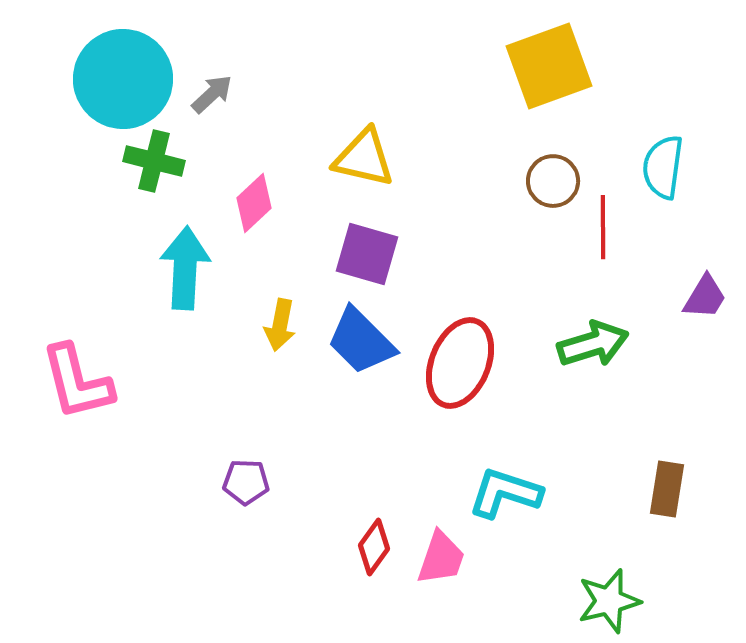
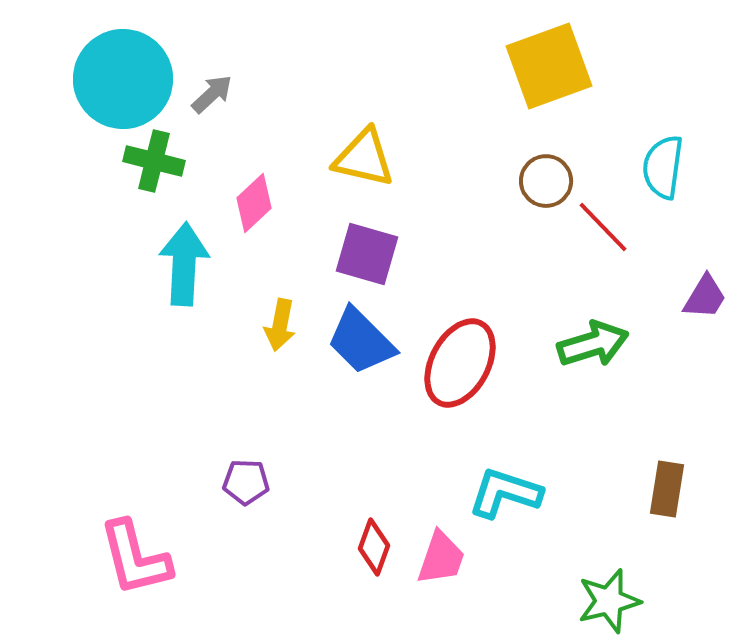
brown circle: moved 7 px left
red line: rotated 44 degrees counterclockwise
cyan arrow: moved 1 px left, 4 px up
red ellipse: rotated 6 degrees clockwise
pink L-shape: moved 58 px right, 176 px down
red diamond: rotated 16 degrees counterclockwise
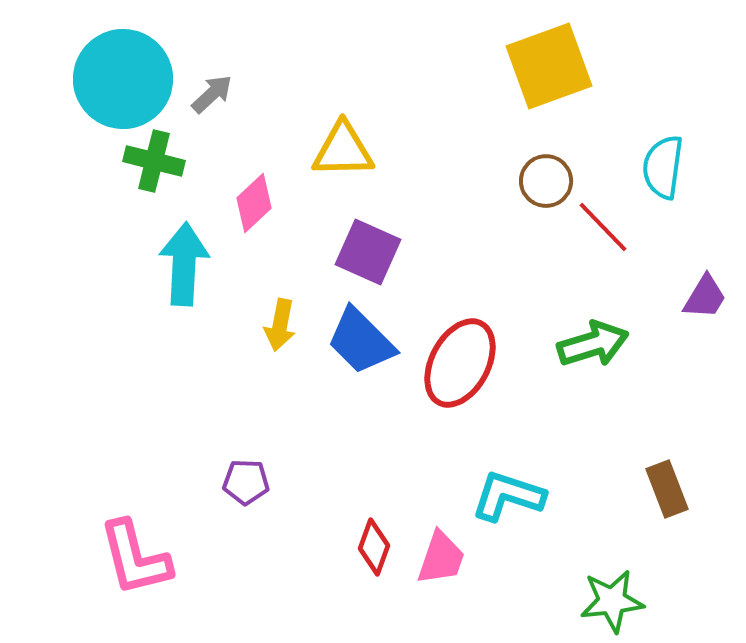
yellow triangle: moved 21 px left, 8 px up; rotated 14 degrees counterclockwise
purple square: moved 1 px right, 2 px up; rotated 8 degrees clockwise
brown rectangle: rotated 30 degrees counterclockwise
cyan L-shape: moved 3 px right, 3 px down
green star: moved 3 px right; rotated 8 degrees clockwise
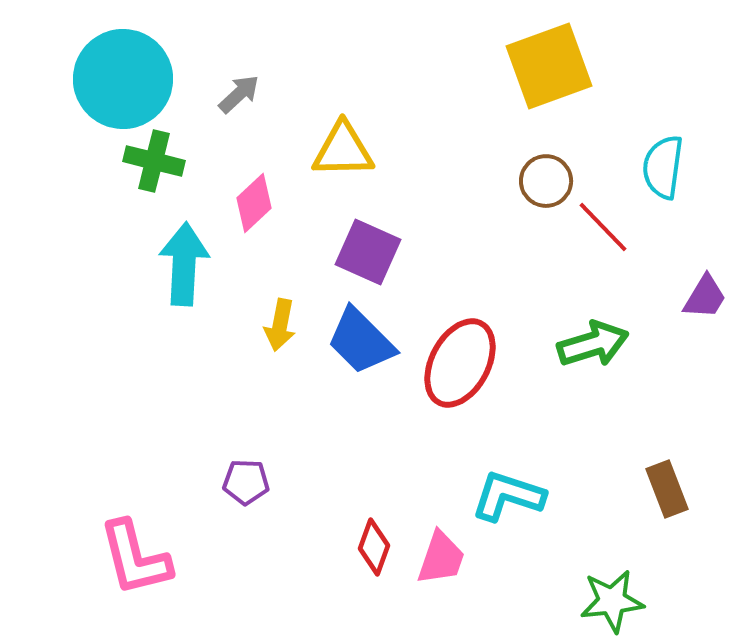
gray arrow: moved 27 px right
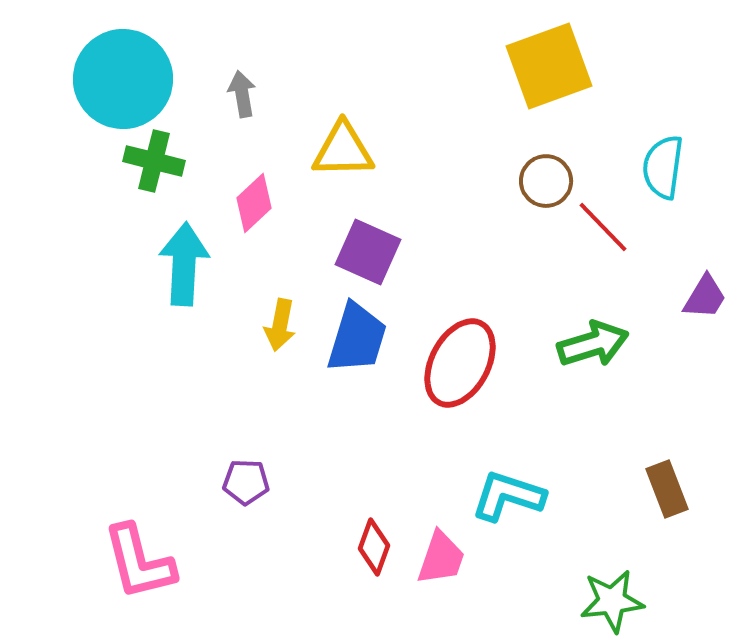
gray arrow: moved 3 px right; rotated 57 degrees counterclockwise
blue trapezoid: moved 4 px left, 3 px up; rotated 118 degrees counterclockwise
pink L-shape: moved 4 px right, 4 px down
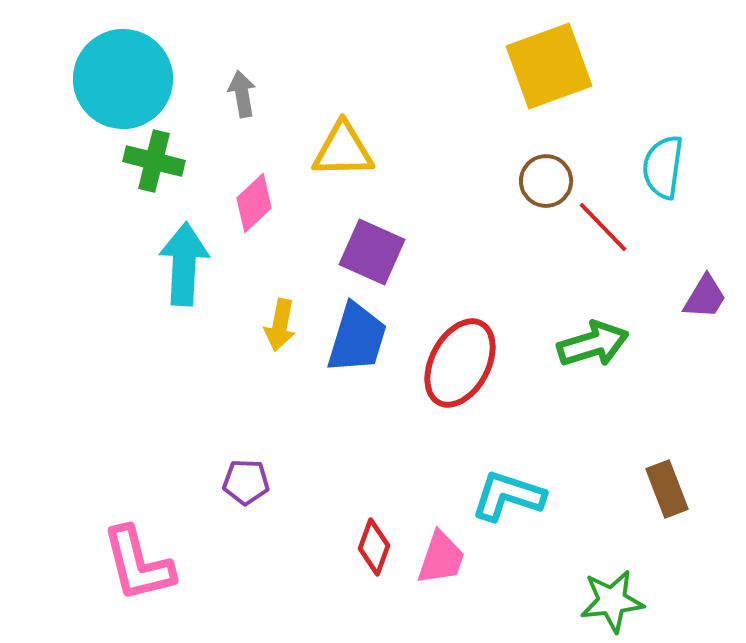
purple square: moved 4 px right
pink L-shape: moved 1 px left, 2 px down
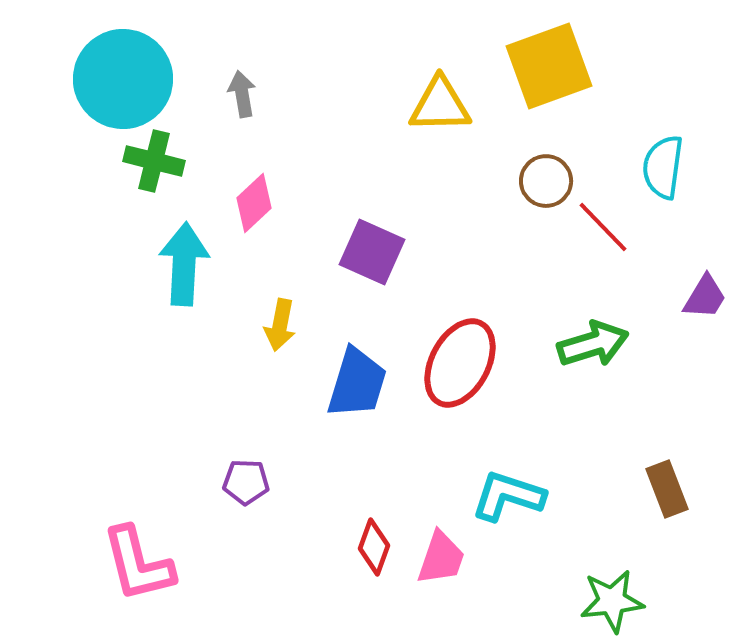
yellow triangle: moved 97 px right, 45 px up
blue trapezoid: moved 45 px down
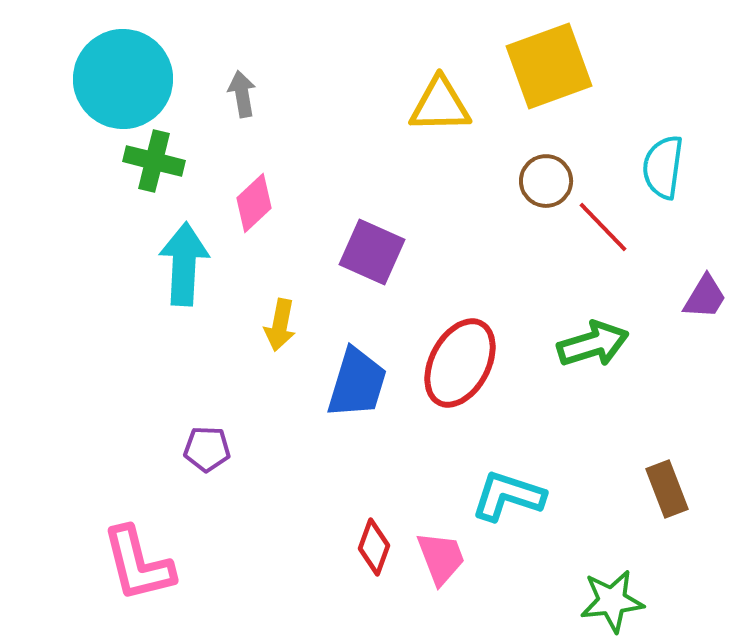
purple pentagon: moved 39 px left, 33 px up
pink trapezoid: rotated 40 degrees counterclockwise
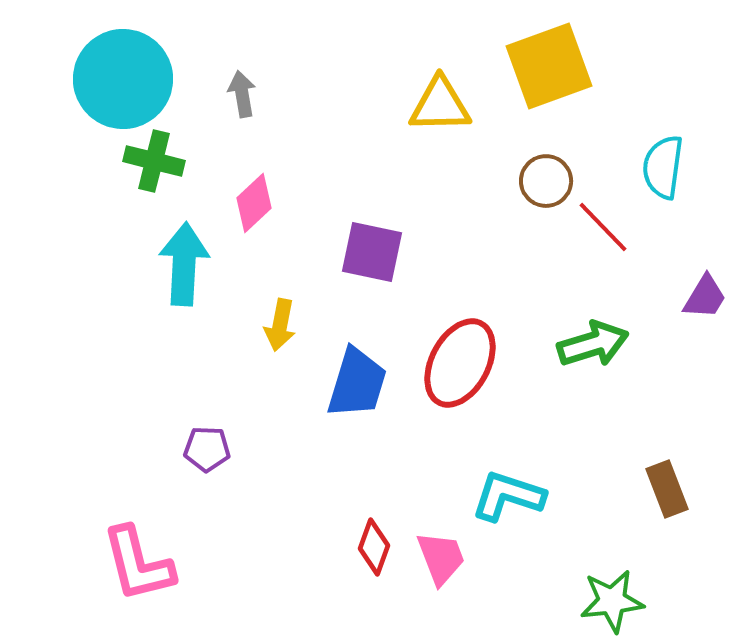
purple square: rotated 12 degrees counterclockwise
